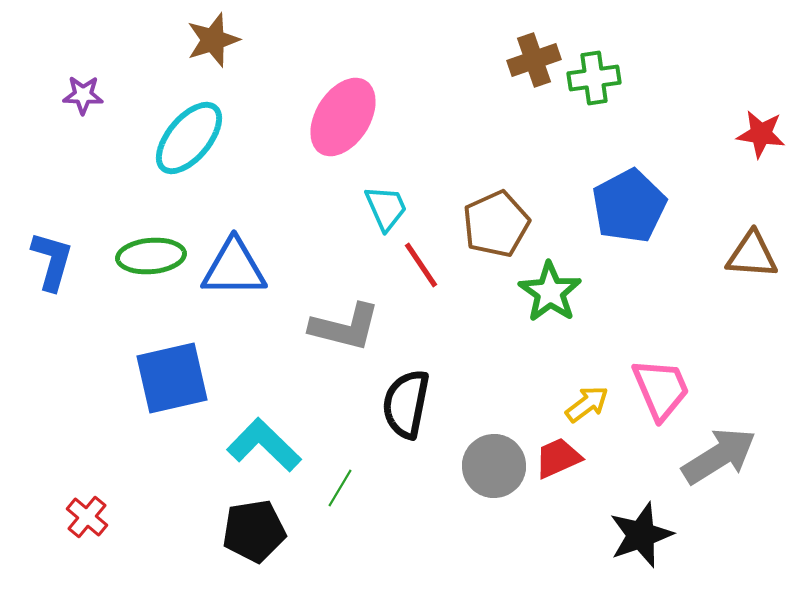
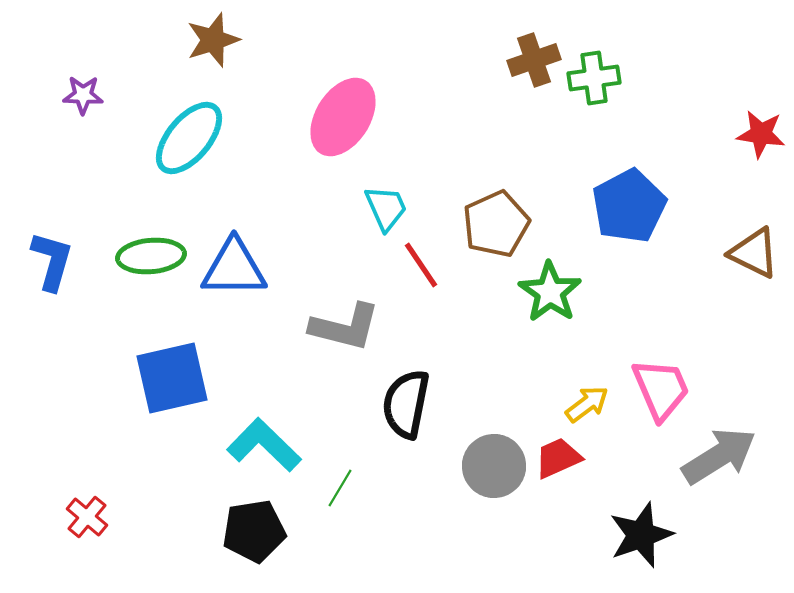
brown triangle: moved 2 px right, 2 px up; rotated 22 degrees clockwise
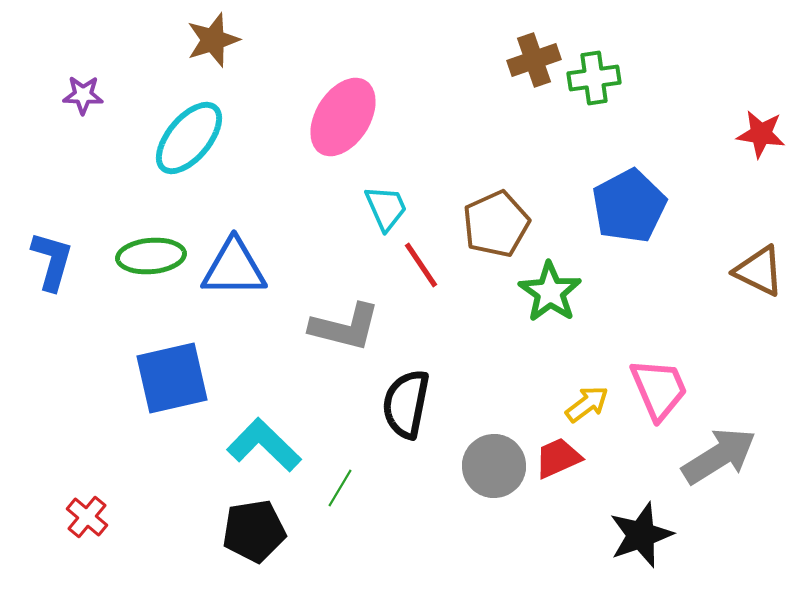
brown triangle: moved 5 px right, 18 px down
pink trapezoid: moved 2 px left
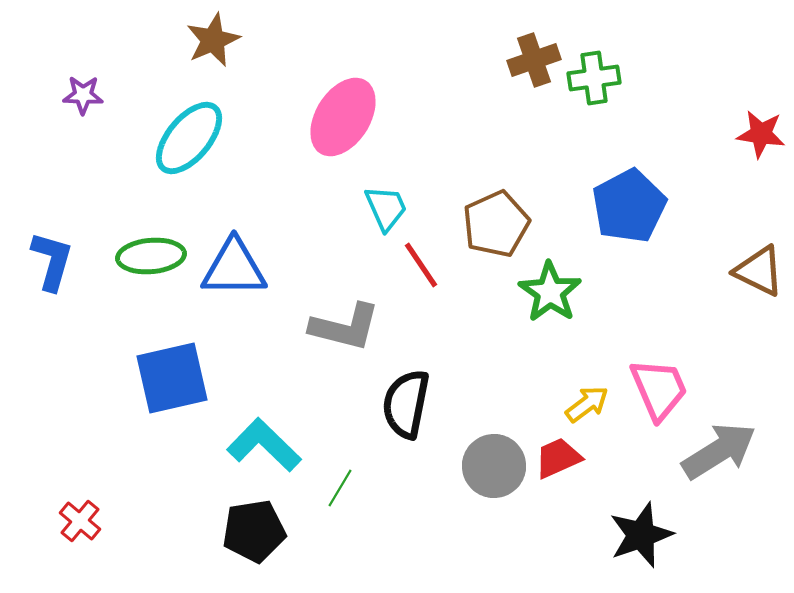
brown star: rotated 6 degrees counterclockwise
gray arrow: moved 5 px up
red cross: moved 7 px left, 4 px down
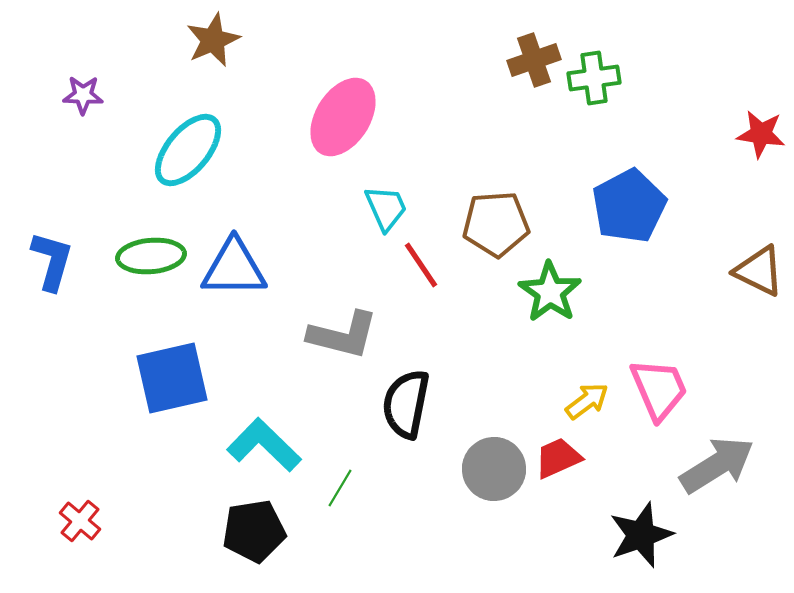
cyan ellipse: moved 1 px left, 12 px down
brown pentagon: rotated 20 degrees clockwise
gray L-shape: moved 2 px left, 8 px down
yellow arrow: moved 3 px up
gray arrow: moved 2 px left, 14 px down
gray circle: moved 3 px down
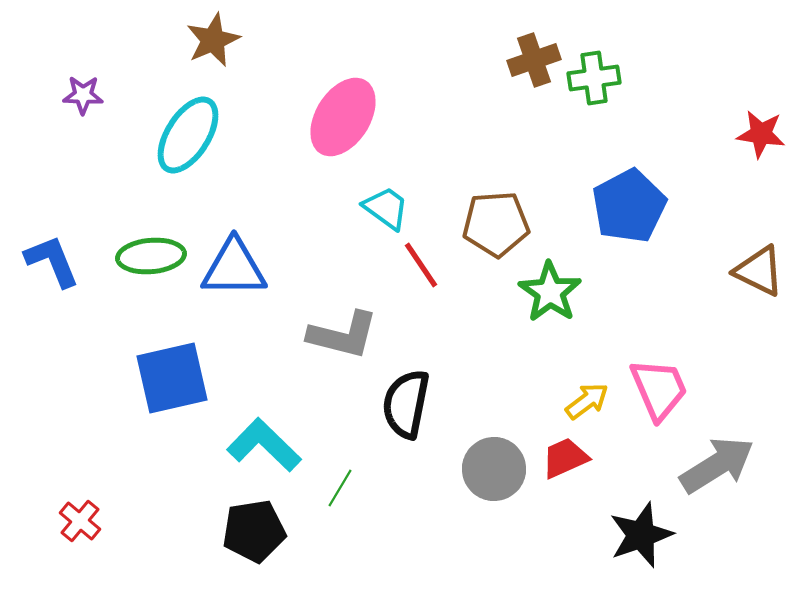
cyan ellipse: moved 15 px up; rotated 8 degrees counterclockwise
cyan trapezoid: rotated 30 degrees counterclockwise
blue L-shape: rotated 38 degrees counterclockwise
red trapezoid: moved 7 px right
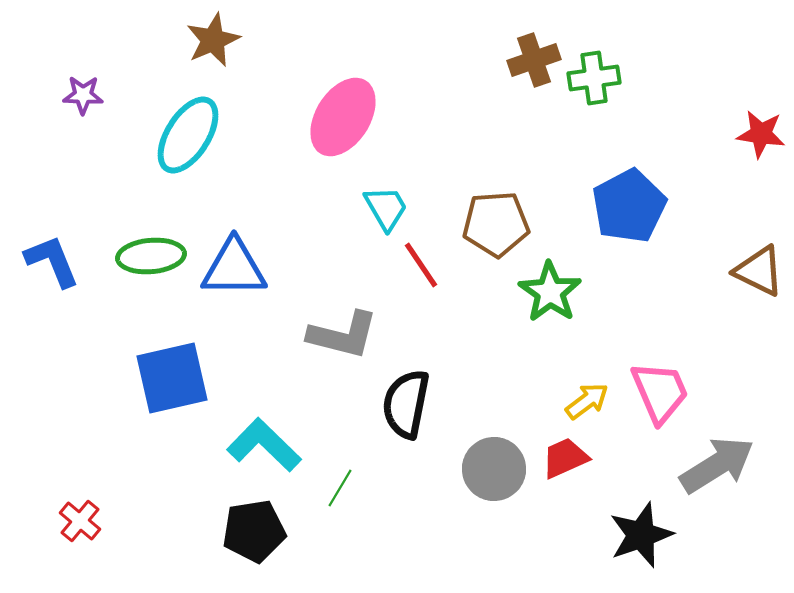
cyan trapezoid: rotated 24 degrees clockwise
pink trapezoid: moved 1 px right, 3 px down
